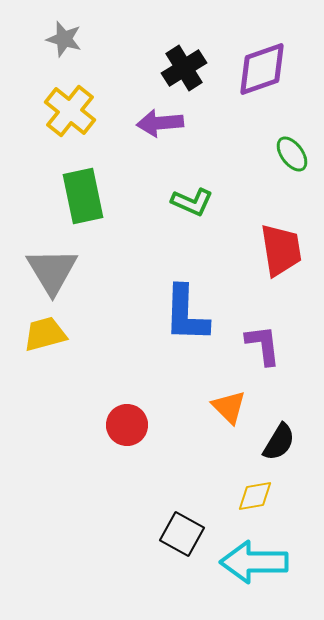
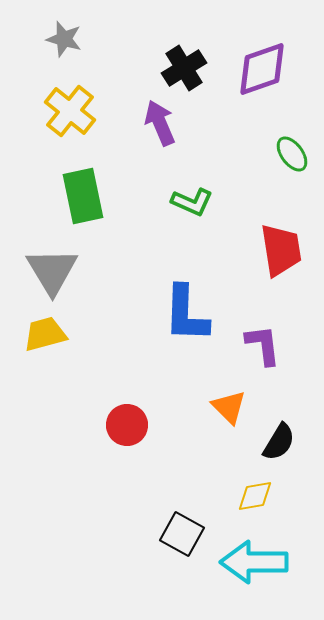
purple arrow: rotated 72 degrees clockwise
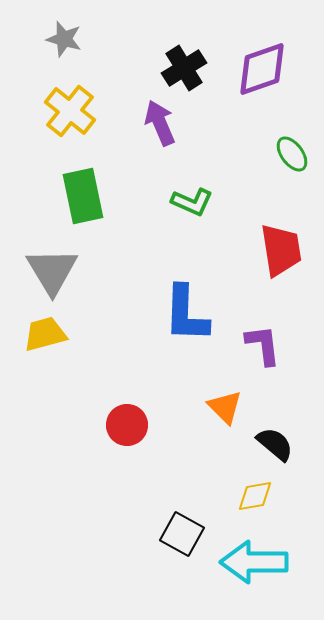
orange triangle: moved 4 px left
black semicircle: moved 4 px left, 2 px down; rotated 81 degrees counterclockwise
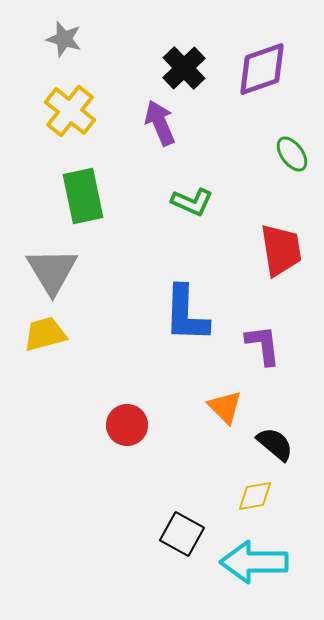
black cross: rotated 12 degrees counterclockwise
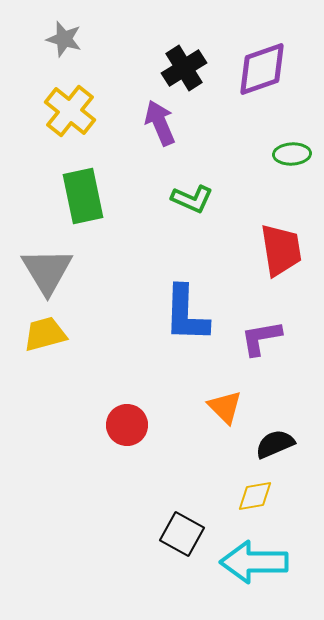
black cross: rotated 12 degrees clockwise
green ellipse: rotated 57 degrees counterclockwise
green L-shape: moved 3 px up
gray triangle: moved 5 px left
purple L-shape: moved 2 px left, 7 px up; rotated 93 degrees counterclockwise
black semicircle: rotated 63 degrees counterclockwise
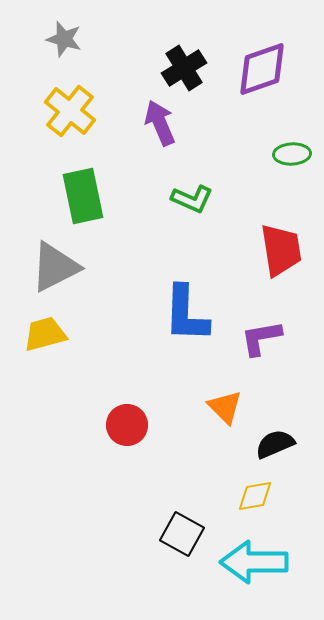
gray triangle: moved 8 px right, 4 px up; rotated 34 degrees clockwise
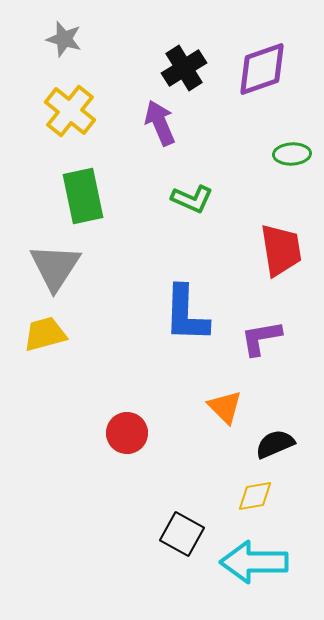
gray triangle: rotated 30 degrees counterclockwise
red circle: moved 8 px down
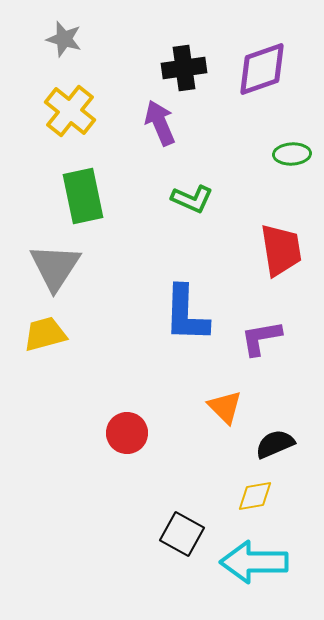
black cross: rotated 24 degrees clockwise
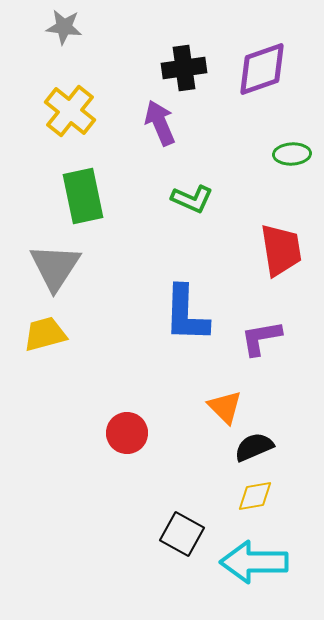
gray star: moved 12 px up; rotated 9 degrees counterclockwise
black semicircle: moved 21 px left, 3 px down
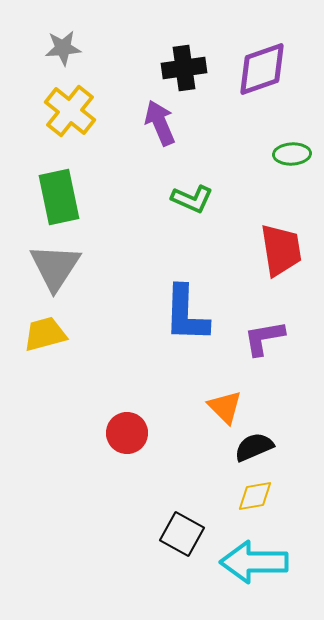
gray star: moved 1 px left, 21 px down; rotated 12 degrees counterclockwise
green rectangle: moved 24 px left, 1 px down
purple L-shape: moved 3 px right
